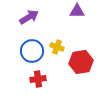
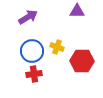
purple arrow: moved 1 px left
red hexagon: moved 1 px right, 1 px up; rotated 10 degrees clockwise
red cross: moved 4 px left, 5 px up
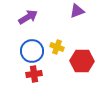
purple triangle: rotated 21 degrees counterclockwise
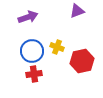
purple arrow: rotated 12 degrees clockwise
red hexagon: rotated 15 degrees counterclockwise
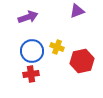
red cross: moved 3 px left
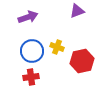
red cross: moved 3 px down
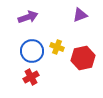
purple triangle: moved 3 px right, 4 px down
red hexagon: moved 1 px right, 3 px up
red cross: rotated 21 degrees counterclockwise
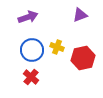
blue circle: moved 1 px up
red cross: rotated 21 degrees counterclockwise
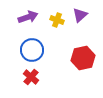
purple triangle: rotated 21 degrees counterclockwise
yellow cross: moved 27 px up
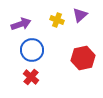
purple arrow: moved 7 px left, 7 px down
